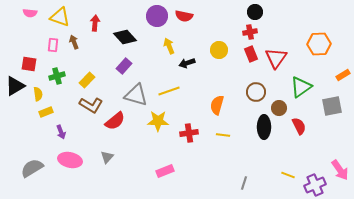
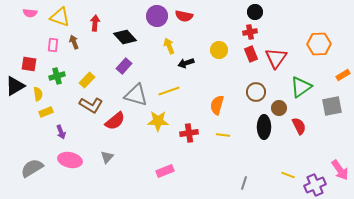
black arrow at (187, 63): moved 1 px left
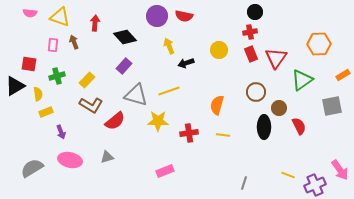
green triangle at (301, 87): moved 1 px right, 7 px up
gray triangle at (107, 157): rotated 32 degrees clockwise
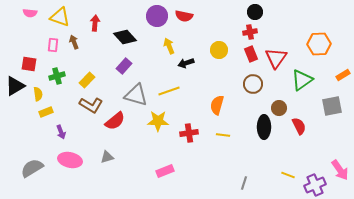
brown circle at (256, 92): moved 3 px left, 8 px up
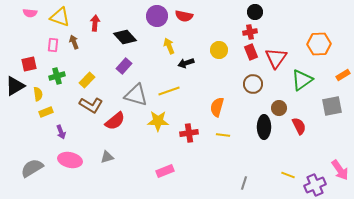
red rectangle at (251, 54): moved 2 px up
red square at (29, 64): rotated 21 degrees counterclockwise
orange semicircle at (217, 105): moved 2 px down
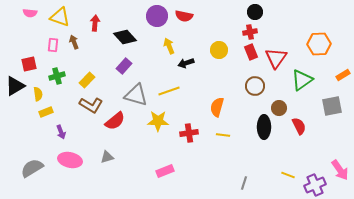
brown circle at (253, 84): moved 2 px right, 2 px down
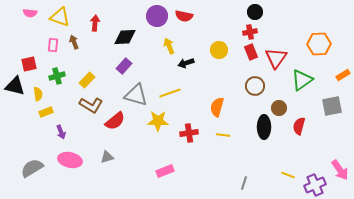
black diamond at (125, 37): rotated 50 degrees counterclockwise
black triangle at (15, 86): rotated 45 degrees clockwise
yellow line at (169, 91): moved 1 px right, 2 px down
red semicircle at (299, 126): rotated 138 degrees counterclockwise
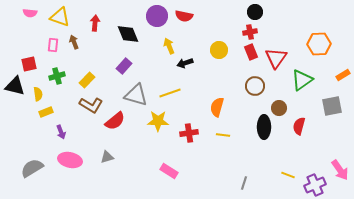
black diamond at (125, 37): moved 3 px right, 3 px up; rotated 70 degrees clockwise
black arrow at (186, 63): moved 1 px left
pink rectangle at (165, 171): moved 4 px right; rotated 54 degrees clockwise
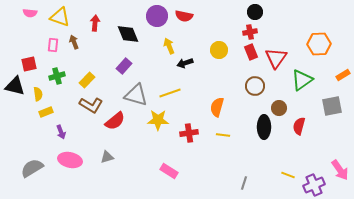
yellow star at (158, 121): moved 1 px up
purple cross at (315, 185): moved 1 px left
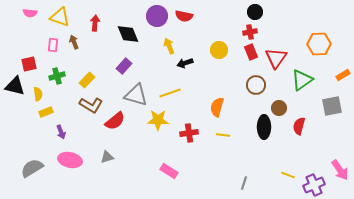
brown circle at (255, 86): moved 1 px right, 1 px up
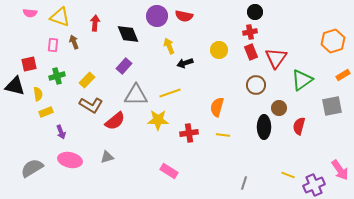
orange hexagon at (319, 44): moved 14 px right, 3 px up; rotated 15 degrees counterclockwise
gray triangle at (136, 95): rotated 15 degrees counterclockwise
